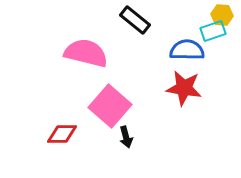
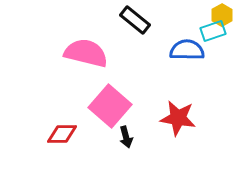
yellow hexagon: rotated 25 degrees clockwise
red star: moved 6 px left, 30 px down
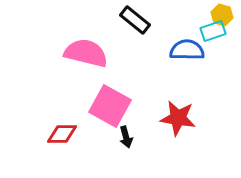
yellow hexagon: rotated 15 degrees counterclockwise
pink square: rotated 12 degrees counterclockwise
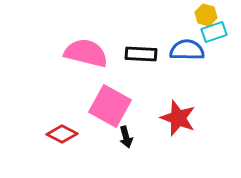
yellow hexagon: moved 16 px left
black rectangle: moved 6 px right, 34 px down; rotated 36 degrees counterclockwise
cyan rectangle: moved 1 px right, 1 px down
red star: rotated 12 degrees clockwise
red diamond: rotated 28 degrees clockwise
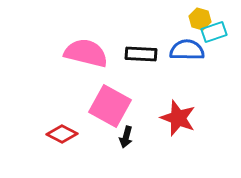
yellow hexagon: moved 6 px left, 4 px down
black arrow: rotated 30 degrees clockwise
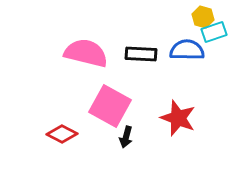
yellow hexagon: moved 3 px right, 2 px up
